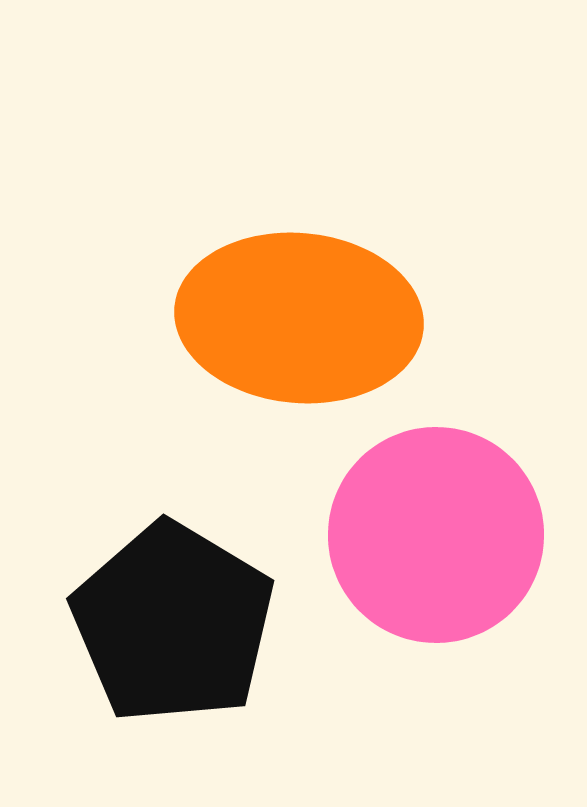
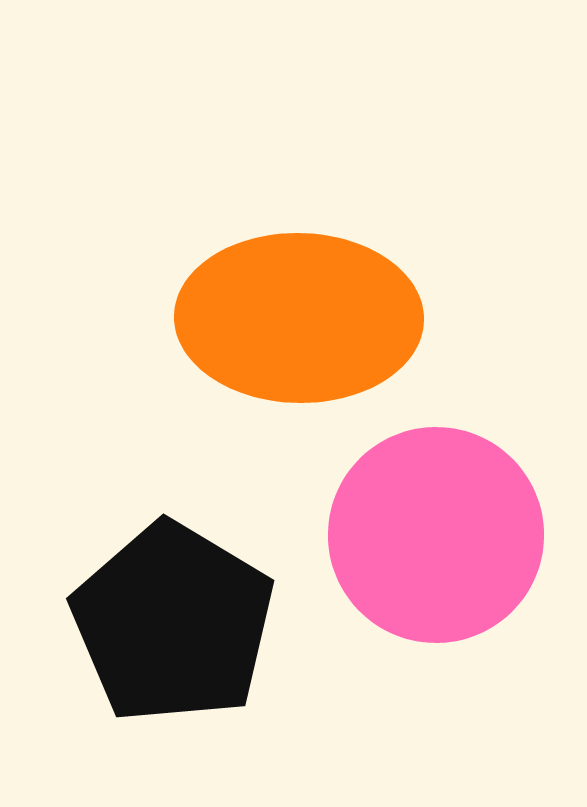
orange ellipse: rotated 4 degrees counterclockwise
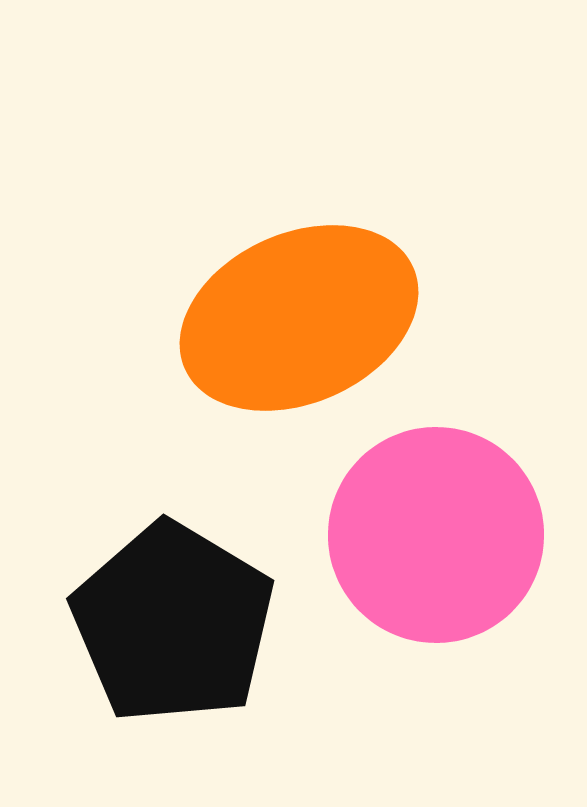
orange ellipse: rotated 25 degrees counterclockwise
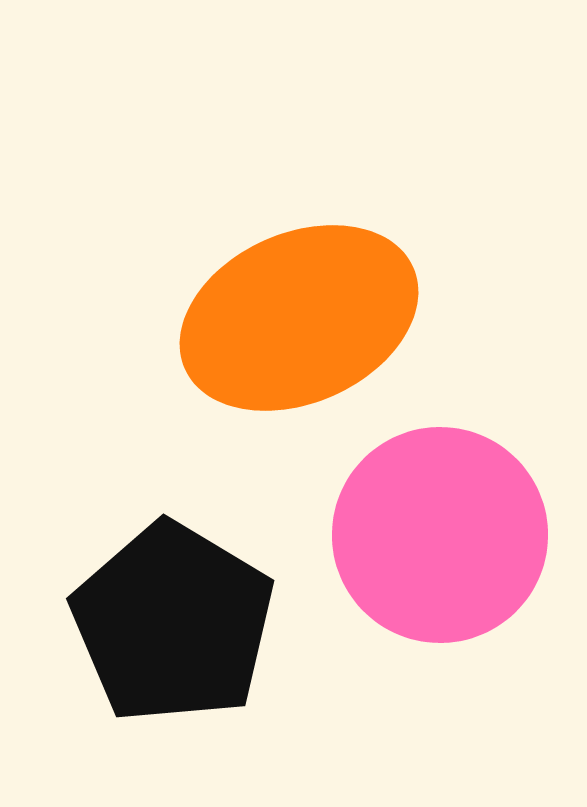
pink circle: moved 4 px right
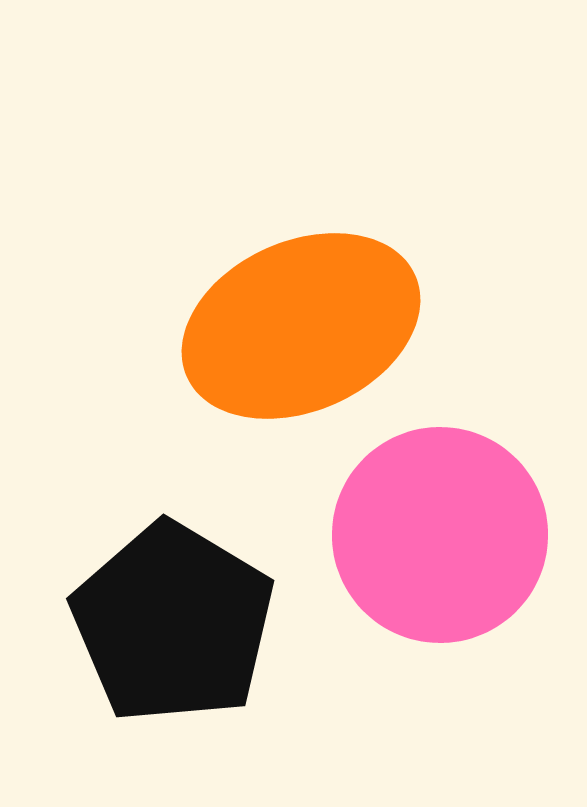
orange ellipse: moved 2 px right, 8 px down
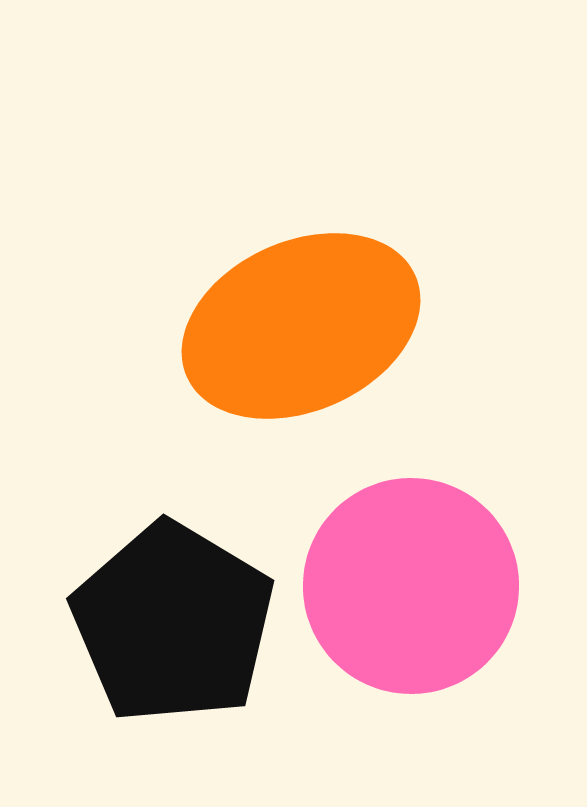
pink circle: moved 29 px left, 51 px down
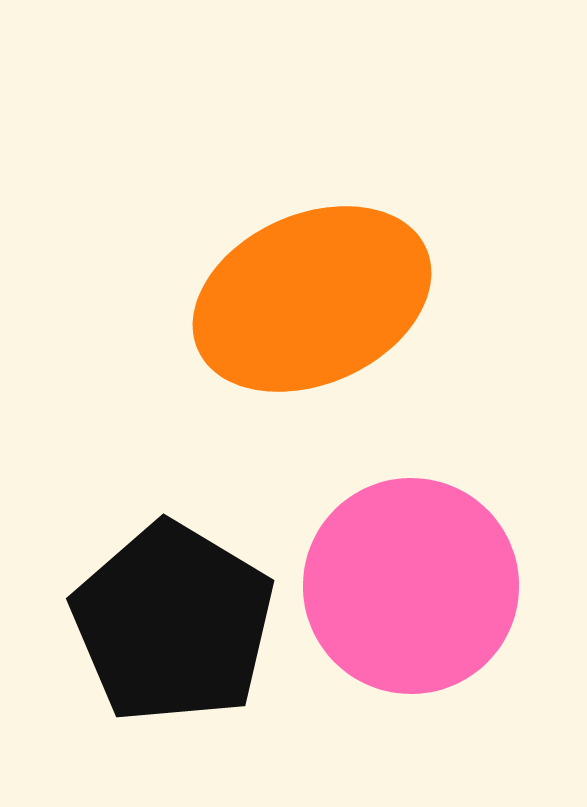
orange ellipse: moved 11 px right, 27 px up
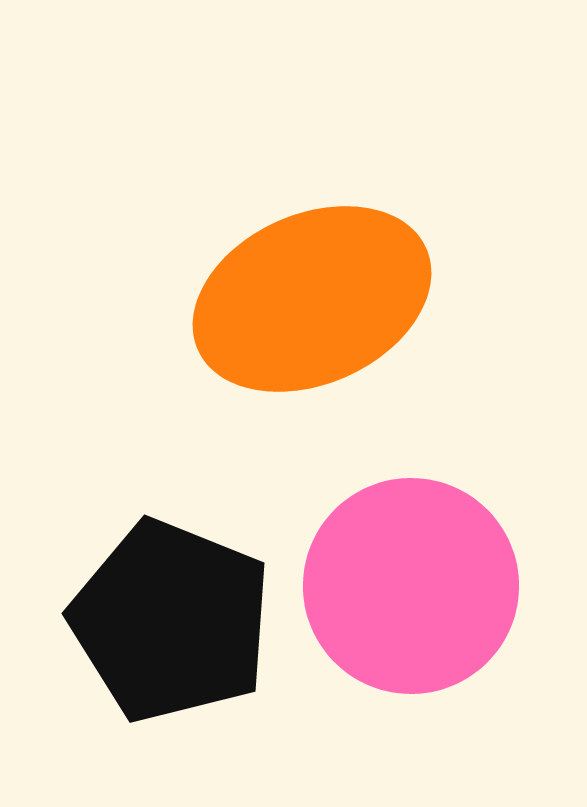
black pentagon: moved 2 px left, 2 px up; rotated 9 degrees counterclockwise
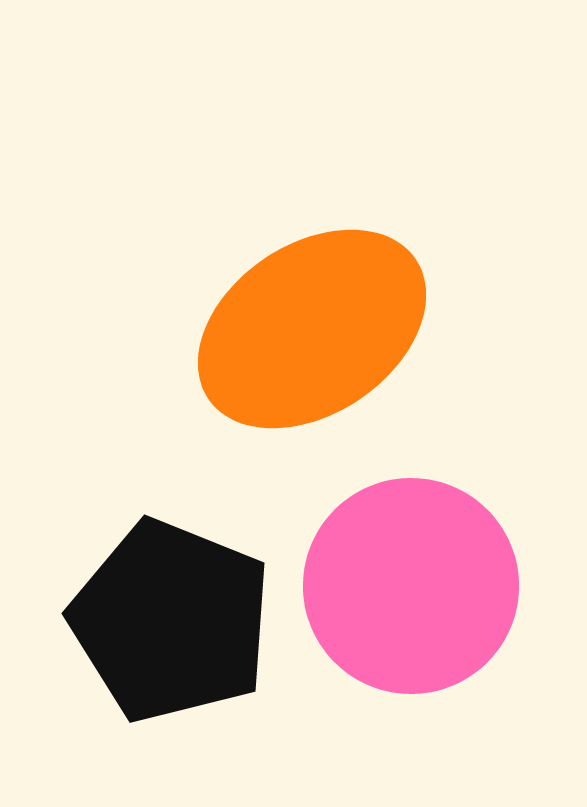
orange ellipse: moved 30 px down; rotated 10 degrees counterclockwise
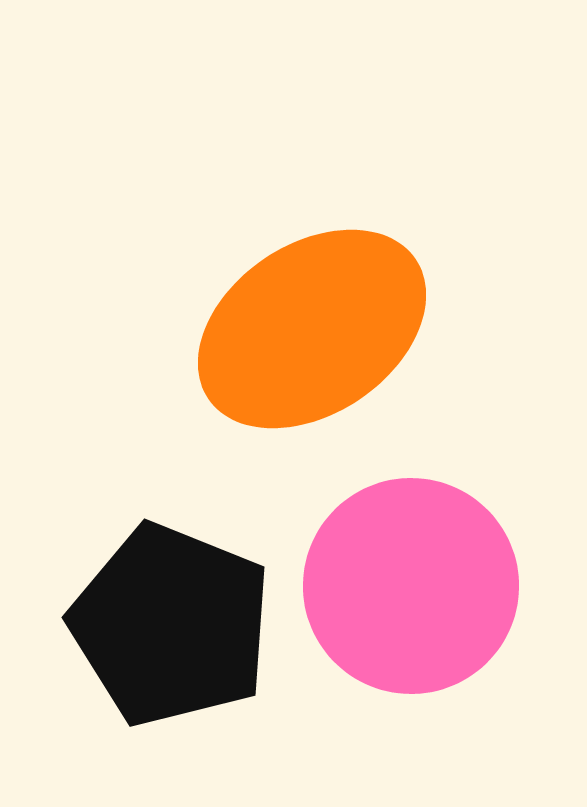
black pentagon: moved 4 px down
